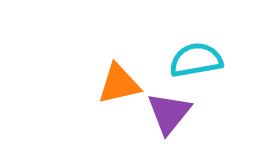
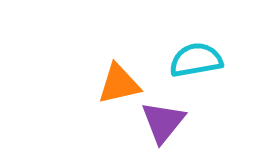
purple triangle: moved 6 px left, 9 px down
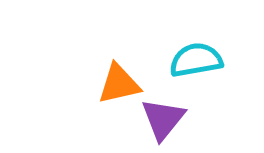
purple triangle: moved 3 px up
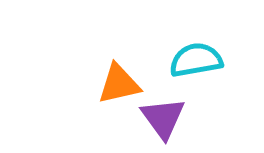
purple triangle: moved 1 px up; rotated 15 degrees counterclockwise
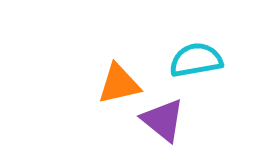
purple triangle: moved 2 px down; rotated 15 degrees counterclockwise
